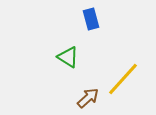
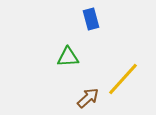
green triangle: rotated 35 degrees counterclockwise
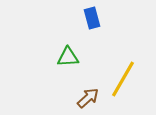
blue rectangle: moved 1 px right, 1 px up
yellow line: rotated 12 degrees counterclockwise
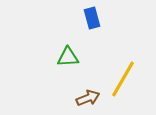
brown arrow: rotated 20 degrees clockwise
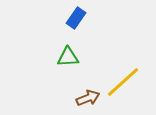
blue rectangle: moved 16 px left; rotated 50 degrees clockwise
yellow line: moved 3 px down; rotated 18 degrees clockwise
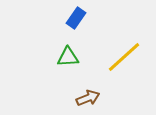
yellow line: moved 1 px right, 25 px up
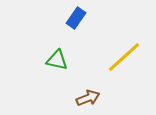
green triangle: moved 11 px left, 3 px down; rotated 15 degrees clockwise
